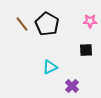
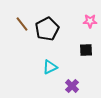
black pentagon: moved 5 px down; rotated 15 degrees clockwise
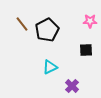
black pentagon: moved 1 px down
